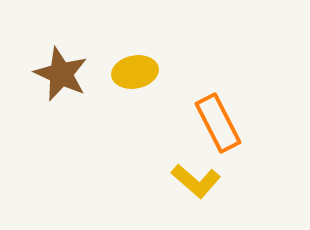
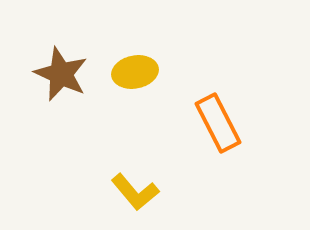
yellow L-shape: moved 61 px left, 11 px down; rotated 9 degrees clockwise
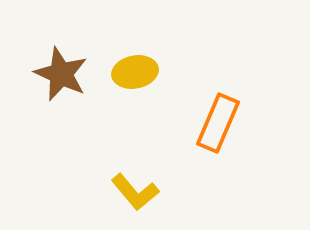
orange rectangle: rotated 50 degrees clockwise
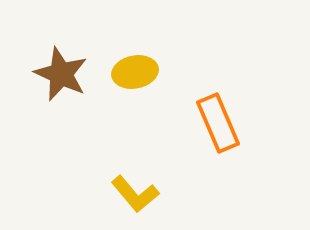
orange rectangle: rotated 46 degrees counterclockwise
yellow L-shape: moved 2 px down
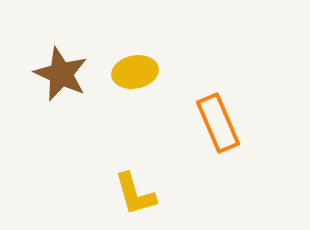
yellow L-shape: rotated 24 degrees clockwise
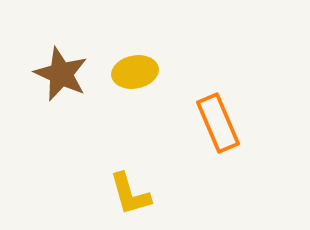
yellow L-shape: moved 5 px left
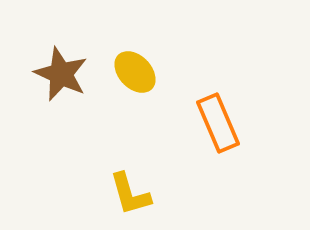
yellow ellipse: rotated 57 degrees clockwise
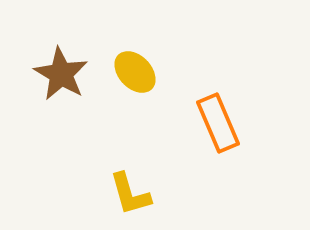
brown star: rotated 6 degrees clockwise
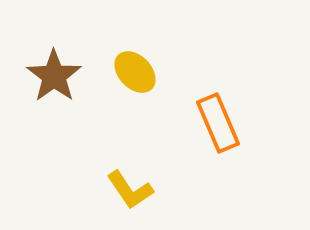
brown star: moved 7 px left, 2 px down; rotated 6 degrees clockwise
yellow L-shape: moved 4 px up; rotated 18 degrees counterclockwise
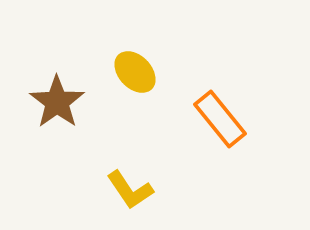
brown star: moved 3 px right, 26 px down
orange rectangle: moved 2 px right, 4 px up; rotated 16 degrees counterclockwise
